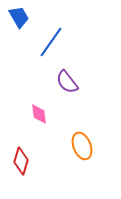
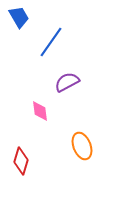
purple semicircle: rotated 100 degrees clockwise
pink diamond: moved 1 px right, 3 px up
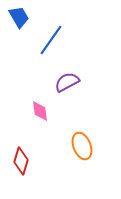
blue line: moved 2 px up
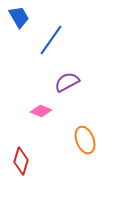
pink diamond: moved 1 px right; rotated 60 degrees counterclockwise
orange ellipse: moved 3 px right, 6 px up
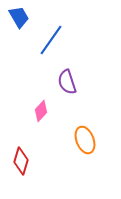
purple semicircle: rotated 80 degrees counterclockwise
pink diamond: rotated 70 degrees counterclockwise
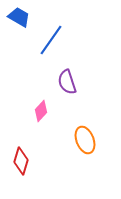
blue trapezoid: rotated 30 degrees counterclockwise
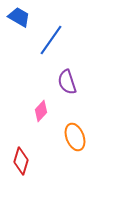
orange ellipse: moved 10 px left, 3 px up
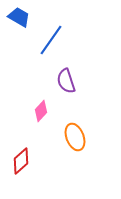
purple semicircle: moved 1 px left, 1 px up
red diamond: rotated 32 degrees clockwise
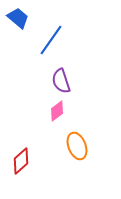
blue trapezoid: moved 1 px left, 1 px down; rotated 10 degrees clockwise
purple semicircle: moved 5 px left
pink diamond: moved 16 px right; rotated 10 degrees clockwise
orange ellipse: moved 2 px right, 9 px down
